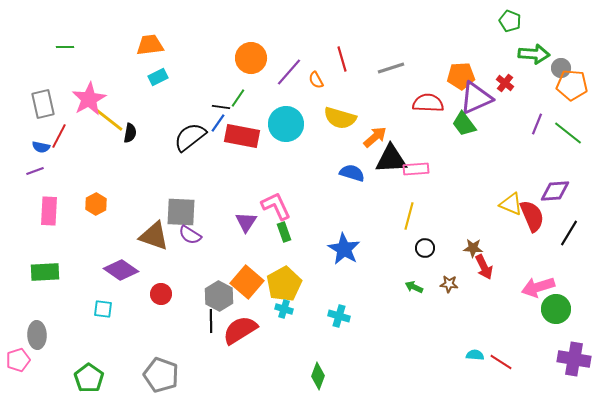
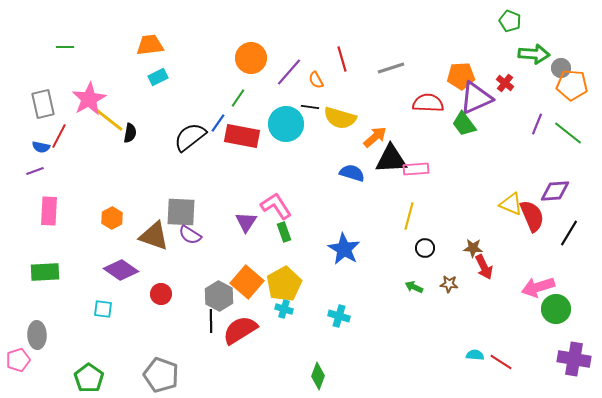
black line at (221, 107): moved 89 px right
orange hexagon at (96, 204): moved 16 px right, 14 px down
pink L-shape at (276, 206): rotated 8 degrees counterclockwise
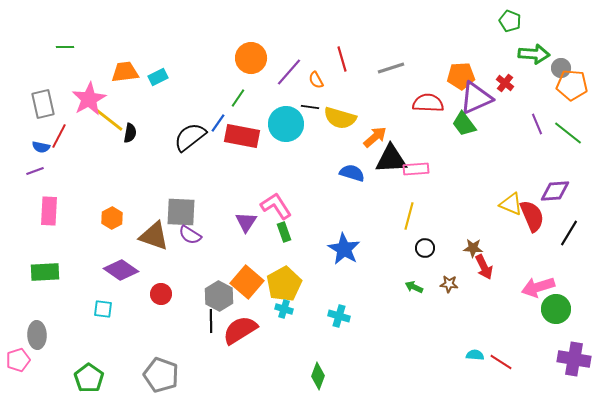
orange trapezoid at (150, 45): moved 25 px left, 27 px down
purple line at (537, 124): rotated 45 degrees counterclockwise
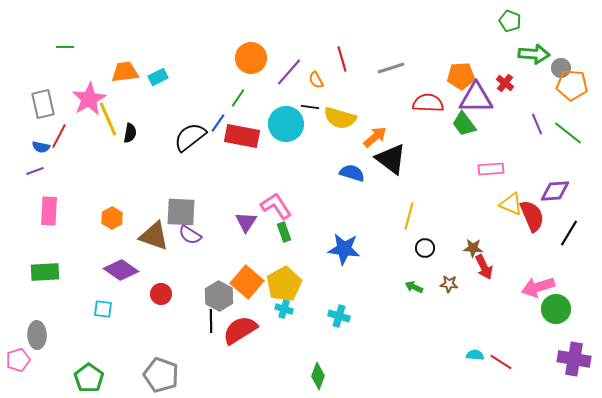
purple triangle at (476, 98): rotated 24 degrees clockwise
yellow line at (108, 119): rotated 28 degrees clockwise
black triangle at (391, 159): rotated 40 degrees clockwise
pink rectangle at (416, 169): moved 75 px right
blue star at (344, 249): rotated 24 degrees counterclockwise
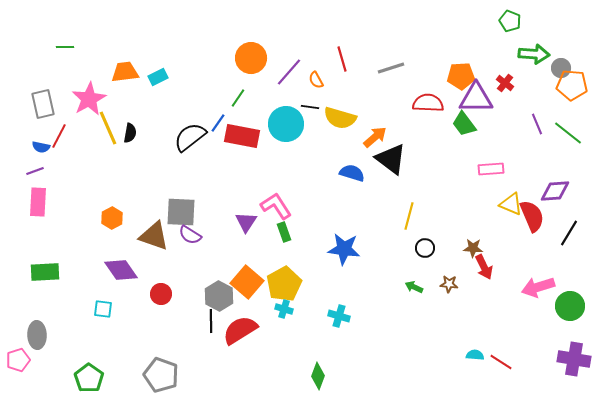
yellow line at (108, 119): moved 9 px down
pink rectangle at (49, 211): moved 11 px left, 9 px up
purple diamond at (121, 270): rotated 20 degrees clockwise
green circle at (556, 309): moved 14 px right, 3 px up
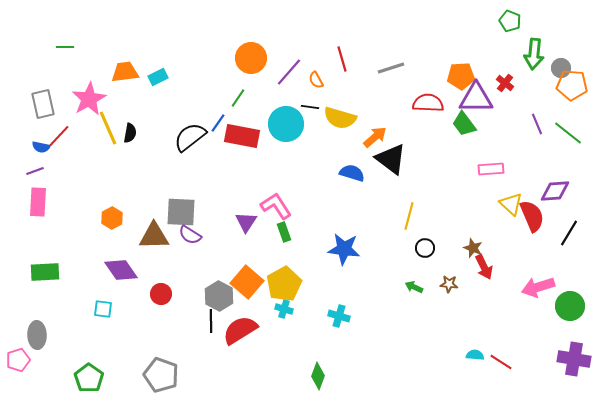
green arrow at (534, 54): rotated 92 degrees clockwise
red line at (59, 136): rotated 15 degrees clockwise
yellow triangle at (511, 204): rotated 20 degrees clockwise
brown triangle at (154, 236): rotated 20 degrees counterclockwise
brown star at (473, 248): rotated 18 degrees clockwise
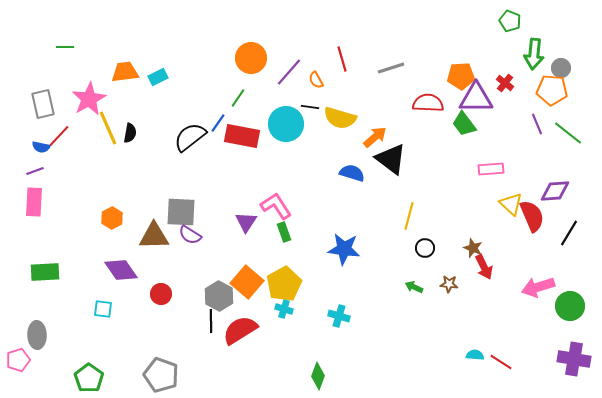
orange pentagon at (572, 85): moved 20 px left, 5 px down
pink rectangle at (38, 202): moved 4 px left
